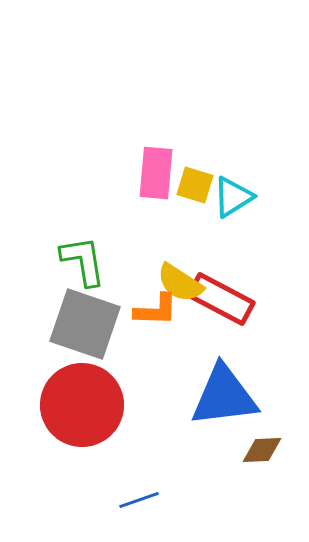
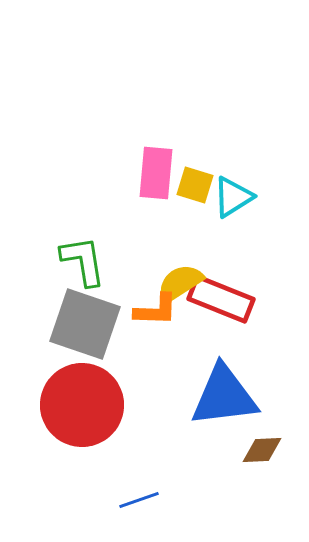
yellow semicircle: rotated 114 degrees clockwise
red rectangle: rotated 6 degrees counterclockwise
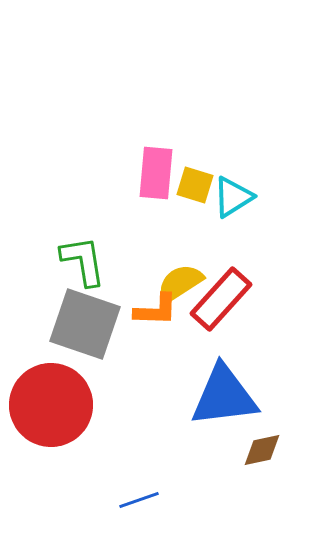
red rectangle: rotated 70 degrees counterclockwise
red circle: moved 31 px left
brown diamond: rotated 9 degrees counterclockwise
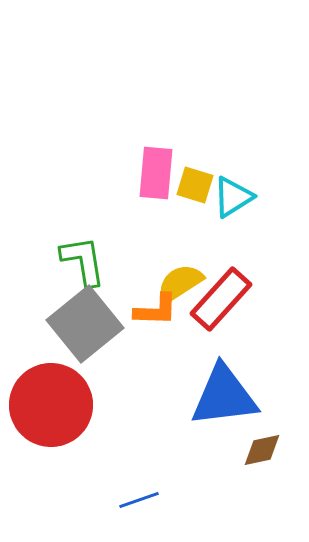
gray square: rotated 32 degrees clockwise
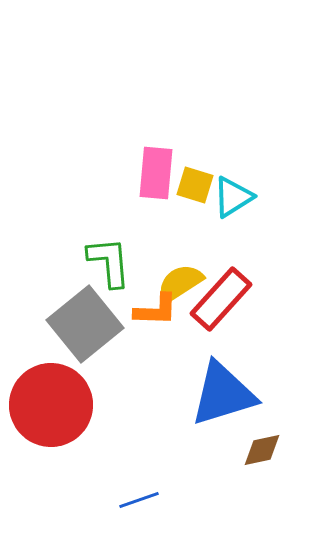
green L-shape: moved 26 px right, 1 px down; rotated 4 degrees clockwise
blue triangle: moved 1 px left, 2 px up; rotated 10 degrees counterclockwise
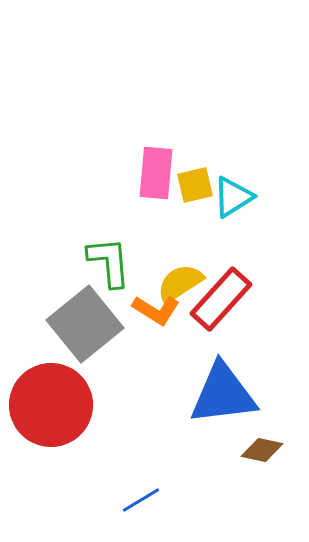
yellow square: rotated 30 degrees counterclockwise
orange L-shape: rotated 30 degrees clockwise
blue triangle: rotated 10 degrees clockwise
brown diamond: rotated 24 degrees clockwise
blue line: moved 2 px right; rotated 12 degrees counterclockwise
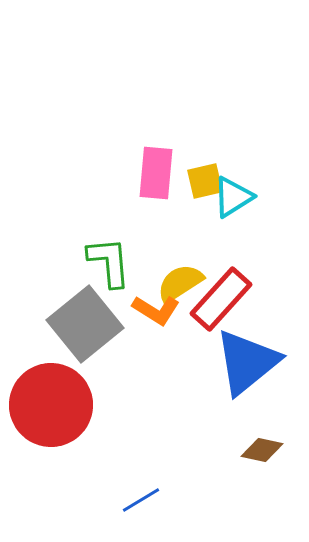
yellow square: moved 10 px right, 4 px up
blue triangle: moved 24 px right, 32 px up; rotated 32 degrees counterclockwise
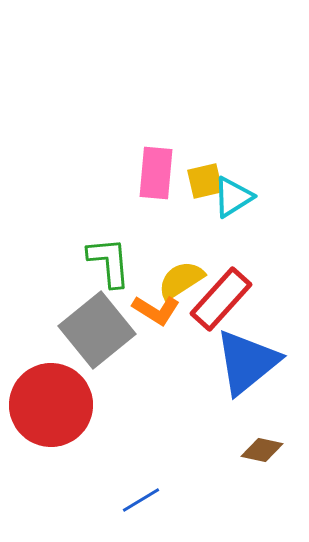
yellow semicircle: moved 1 px right, 3 px up
gray square: moved 12 px right, 6 px down
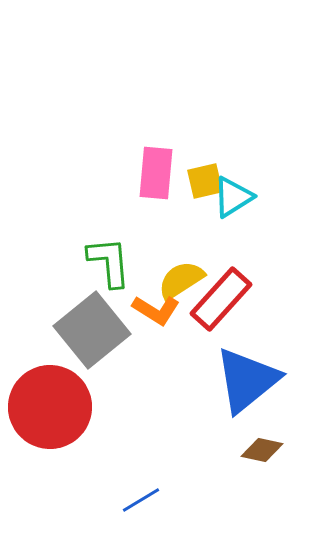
gray square: moved 5 px left
blue triangle: moved 18 px down
red circle: moved 1 px left, 2 px down
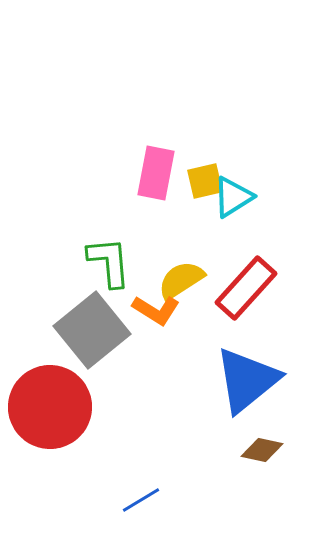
pink rectangle: rotated 6 degrees clockwise
red rectangle: moved 25 px right, 11 px up
